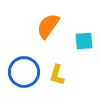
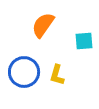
orange semicircle: moved 5 px left, 1 px up
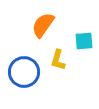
yellow L-shape: moved 1 px right, 15 px up
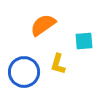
orange semicircle: rotated 20 degrees clockwise
yellow L-shape: moved 4 px down
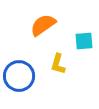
blue circle: moved 5 px left, 4 px down
